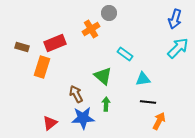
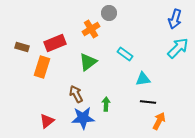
green triangle: moved 15 px left, 14 px up; rotated 42 degrees clockwise
red triangle: moved 3 px left, 2 px up
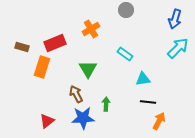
gray circle: moved 17 px right, 3 px up
green triangle: moved 7 px down; rotated 24 degrees counterclockwise
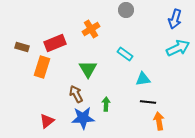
cyan arrow: rotated 20 degrees clockwise
orange arrow: rotated 36 degrees counterclockwise
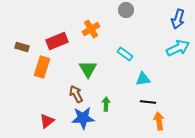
blue arrow: moved 3 px right
red rectangle: moved 2 px right, 2 px up
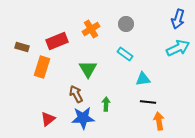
gray circle: moved 14 px down
red triangle: moved 1 px right, 2 px up
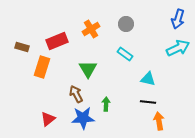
cyan triangle: moved 5 px right; rotated 21 degrees clockwise
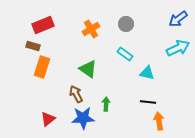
blue arrow: rotated 36 degrees clockwise
red rectangle: moved 14 px left, 16 px up
brown rectangle: moved 11 px right, 1 px up
green triangle: rotated 24 degrees counterclockwise
cyan triangle: moved 1 px left, 6 px up
